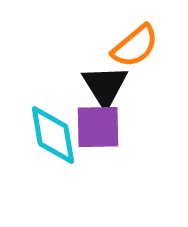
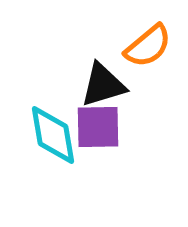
orange semicircle: moved 13 px right
black triangle: moved 2 px left, 1 px up; rotated 45 degrees clockwise
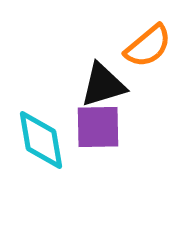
cyan diamond: moved 12 px left, 5 px down
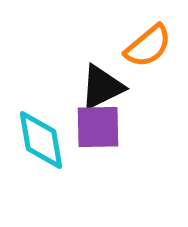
black triangle: moved 1 px left, 2 px down; rotated 9 degrees counterclockwise
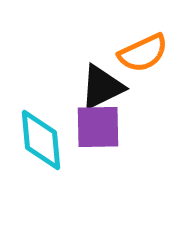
orange semicircle: moved 5 px left, 7 px down; rotated 15 degrees clockwise
cyan diamond: rotated 4 degrees clockwise
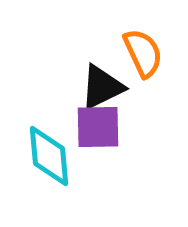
orange semicircle: rotated 90 degrees counterclockwise
cyan diamond: moved 8 px right, 16 px down
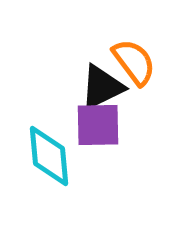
orange semicircle: moved 9 px left, 9 px down; rotated 12 degrees counterclockwise
purple square: moved 2 px up
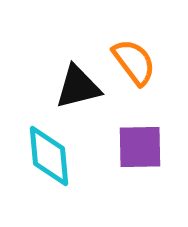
black triangle: moved 24 px left; rotated 12 degrees clockwise
purple square: moved 42 px right, 22 px down
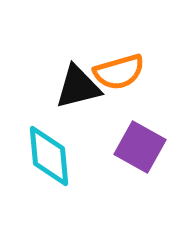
orange semicircle: moved 15 px left, 10 px down; rotated 111 degrees clockwise
purple square: rotated 30 degrees clockwise
